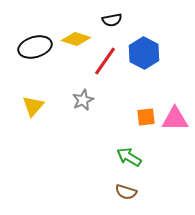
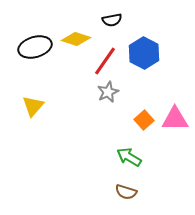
gray star: moved 25 px right, 8 px up
orange square: moved 2 px left, 3 px down; rotated 36 degrees counterclockwise
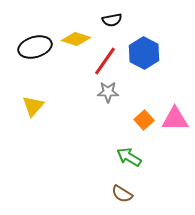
gray star: rotated 25 degrees clockwise
brown semicircle: moved 4 px left, 2 px down; rotated 15 degrees clockwise
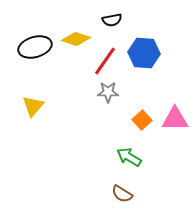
blue hexagon: rotated 24 degrees counterclockwise
orange square: moved 2 px left
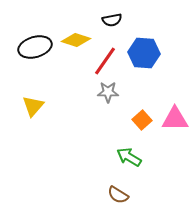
yellow diamond: moved 1 px down
brown semicircle: moved 4 px left, 1 px down
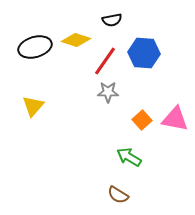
pink triangle: rotated 12 degrees clockwise
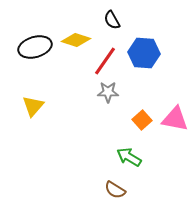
black semicircle: rotated 72 degrees clockwise
brown semicircle: moved 3 px left, 5 px up
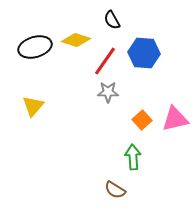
pink triangle: rotated 24 degrees counterclockwise
green arrow: moved 4 px right; rotated 55 degrees clockwise
